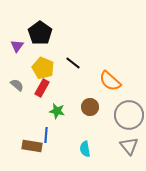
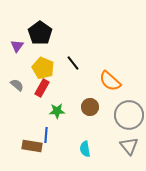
black line: rotated 14 degrees clockwise
green star: rotated 14 degrees counterclockwise
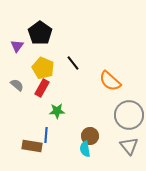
brown circle: moved 29 px down
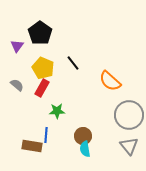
brown circle: moved 7 px left
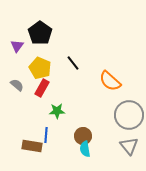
yellow pentagon: moved 3 px left
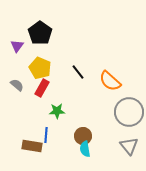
black line: moved 5 px right, 9 px down
gray circle: moved 3 px up
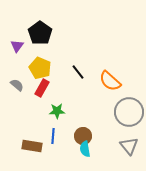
blue line: moved 7 px right, 1 px down
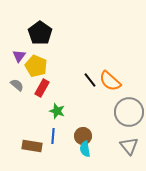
purple triangle: moved 2 px right, 10 px down
yellow pentagon: moved 4 px left, 2 px up
black line: moved 12 px right, 8 px down
green star: rotated 21 degrees clockwise
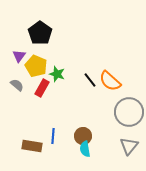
green star: moved 37 px up
gray triangle: rotated 18 degrees clockwise
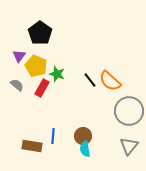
gray circle: moved 1 px up
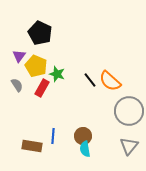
black pentagon: rotated 10 degrees counterclockwise
gray semicircle: rotated 16 degrees clockwise
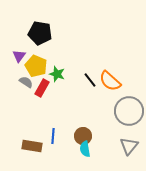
black pentagon: rotated 15 degrees counterclockwise
gray semicircle: moved 9 px right, 3 px up; rotated 24 degrees counterclockwise
